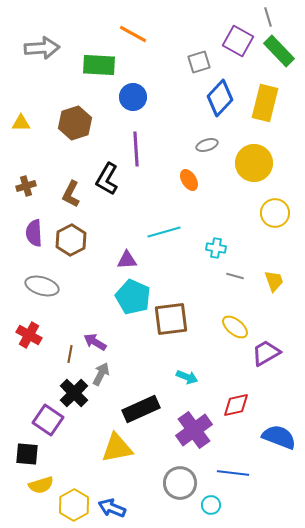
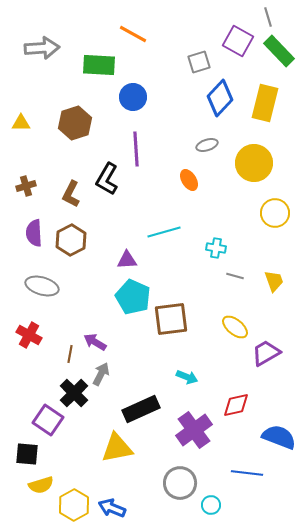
blue line at (233, 473): moved 14 px right
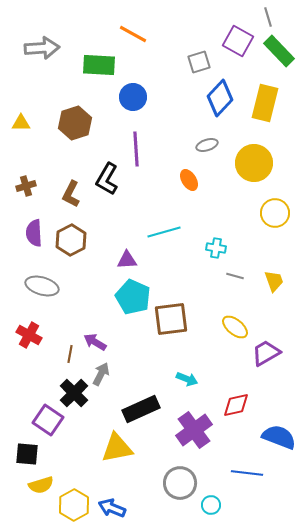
cyan arrow at (187, 377): moved 2 px down
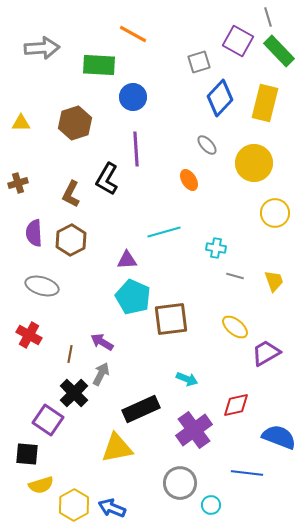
gray ellipse at (207, 145): rotated 65 degrees clockwise
brown cross at (26, 186): moved 8 px left, 3 px up
purple arrow at (95, 342): moved 7 px right
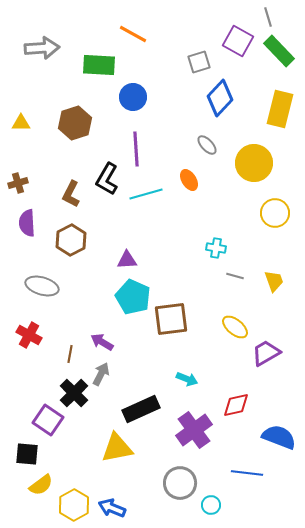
yellow rectangle at (265, 103): moved 15 px right, 6 px down
cyan line at (164, 232): moved 18 px left, 38 px up
purple semicircle at (34, 233): moved 7 px left, 10 px up
yellow semicircle at (41, 485): rotated 20 degrees counterclockwise
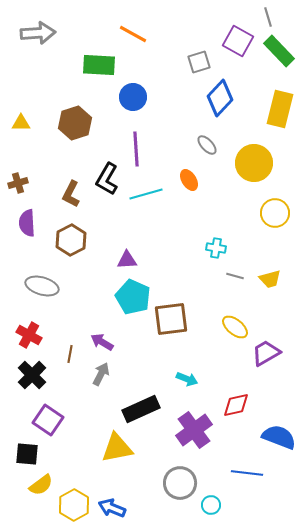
gray arrow at (42, 48): moved 4 px left, 15 px up
yellow trapezoid at (274, 281): moved 4 px left, 2 px up; rotated 95 degrees clockwise
black cross at (74, 393): moved 42 px left, 18 px up
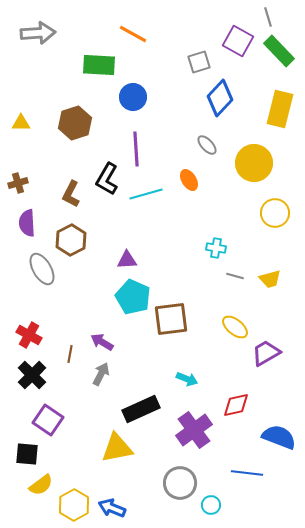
gray ellipse at (42, 286): moved 17 px up; rotated 44 degrees clockwise
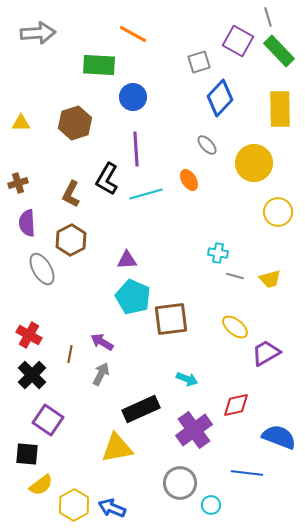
yellow rectangle at (280, 109): rotated 15 degrees counterclockwise
yellow circle at (275, 213): moved 3 px right, 1 px up
cyan cross at (216, 248): moved 2 px right, 5 px down
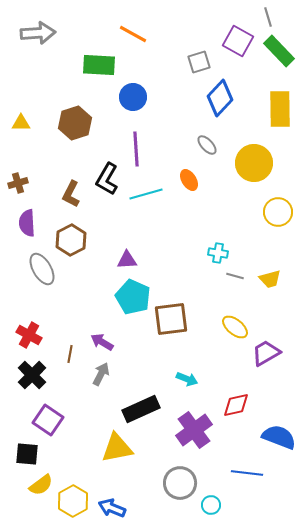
yellow hexagon at (74, 505): moved 1 px left, 4 px up
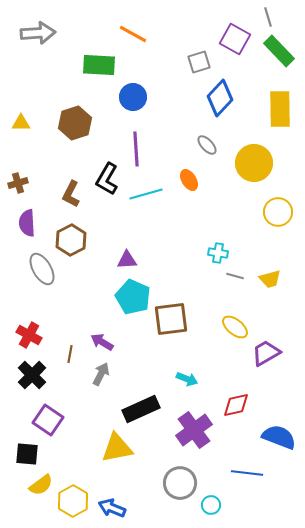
purple square at (238, 41): moved 3 px left, 2 px up
